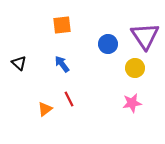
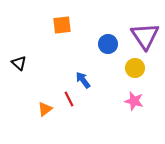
blue arrow: moved 21 px right, 16 px down
pink star: moved 2 px right, 2 px up; rotated 24 degrees clockwise
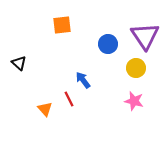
yellow circle: moved 1 px right
orange triangle: rotated 35 degrees counterclockwise
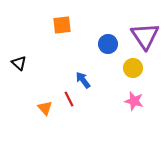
yellow circle: moved 3 px left
orange triangle: moved 1 px up
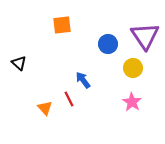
pink star: moved 2 px left, 1 px down; rotated 18 degrees clockwise
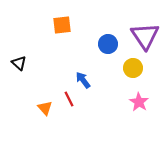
pink star: moved 7 px right
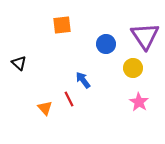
blue circle: moved 2 px left
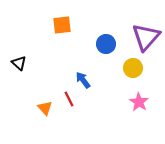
purple triangle: moved 1 px right, 1 px down; rotated 16 degrees clockwise
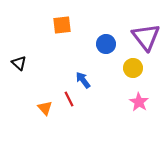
purple triangle: rotated 20 degrees counterclockwise
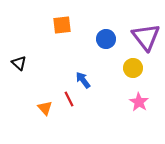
blue circle: moved 5 px up
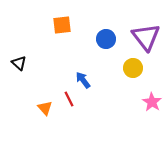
pink star: moved 13 px right
